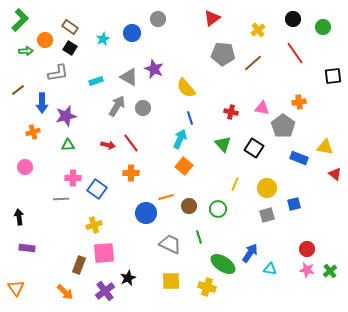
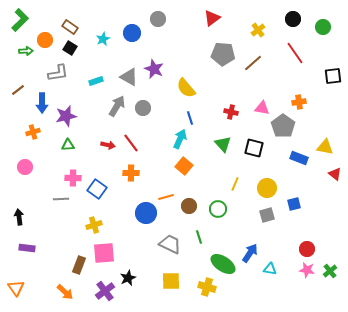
black square at (254, 148): rotated 18 degrees counterclockwise
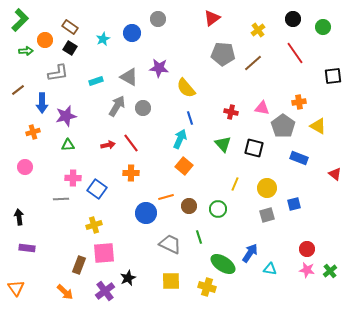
purple star at (154, 69): moved 5 px right, 1 px up; rotated 18 degrees counterclockwise
red arrow at (108, 145): rotated 24 degrees counterclockwise
yellow triangle at (325, 147): moved 7 px left, 21 px up; rotated 18 degrees clockwise
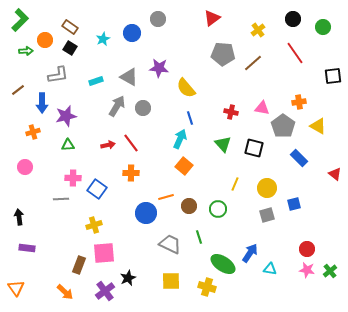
gray L-shape at (58, 73): moved 2 px down
blue rectangle at (299, 158): rotated 24 degrees clockwise
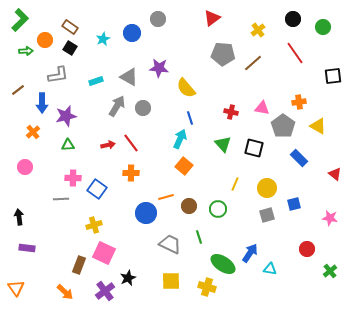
orange cross at (33, 132): rotated 24 degrees counterclockwise
pink square at (104, 253): rotated 30 degrees clockwise
pink star at (307, 270): moved 23 px right, 52 px up
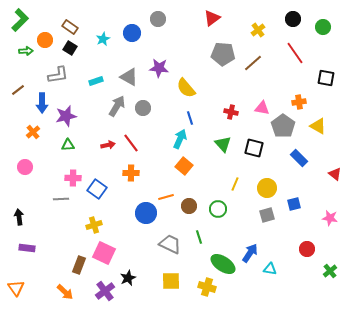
black square at (333, 76): moved 7 px left, 2 px down; rotated 18 degrees clockwise
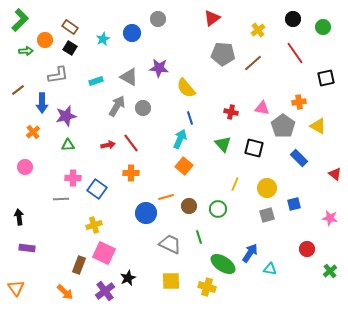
black square at (326, 78): rotated 24 degrees counterclockwise
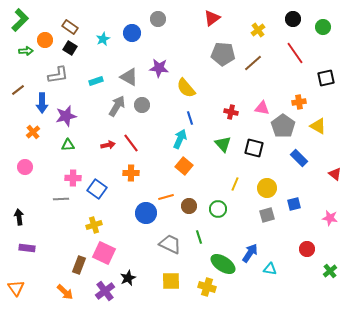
gray circle at (143, 108): moved 1 px left, 3 px up
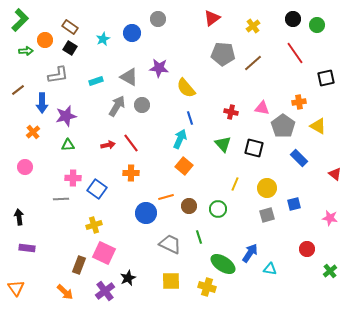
green circle at (323, 27): moved 6 px left, 2 px up
yellow cross at (258, 30): moved 5 px left, 4 px up
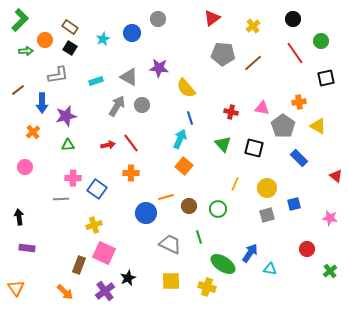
green circle at (317, 25): moved 4 px right, 16 px down
red triangle at (335, 174): moved 1 px right, 2 px down
